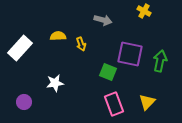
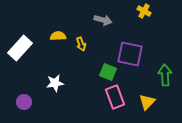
green arrow: moved 5 px right, 14 px down; rotated 15 degrees counterclockwise
pink rectangle: moved 1 px right, 7 px up
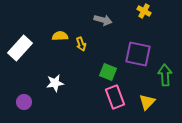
yellow semicircle: moved 2 px right
purple square: moved 8 px right
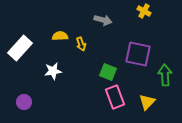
white star: moved 2 px left, 12 px up
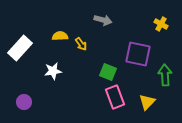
yellow cross: moved 17 px right, 13 px down
yellow arrow: rotated 16 degrees counterclockwise
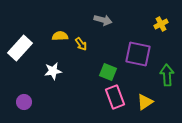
yellow cross: rotated 32 degrees clockwise
green arrow: moved 2 px right
yellow triangle: moved 2 px left; rotated 12 degrees clockwise
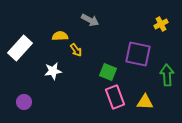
gray arrow: moved 13 px left; rotated 12 degrees clockwise
yellow arrow: moved 5 px left, 6 px down
yellow triangle: rotated 36 degrees clockwise
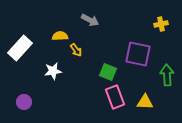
yellow cross: rotated 16 degrees clockwise
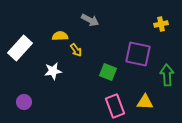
pink rectangle: moved 9 px down
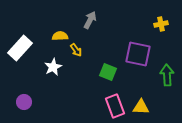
gray arrow: rotated 90 degrees counterclockwise
white star: moved 4 px up; rotated 18 degrees counterclockwise
yellow triangle: moved 4 px left, 5 px down
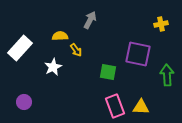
green square: rotated 12 degrees counterclockwise
